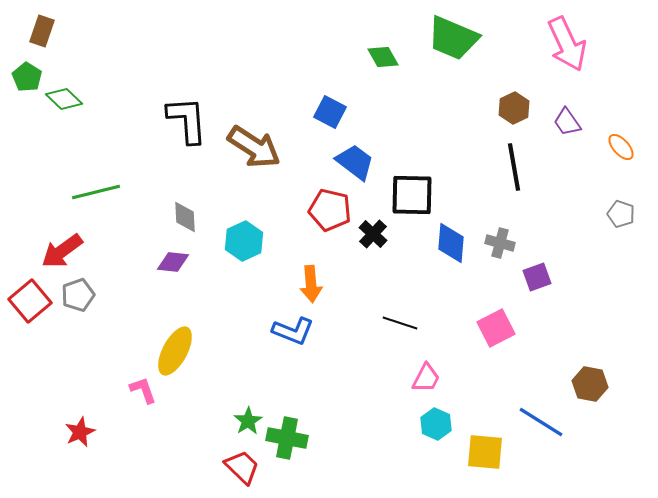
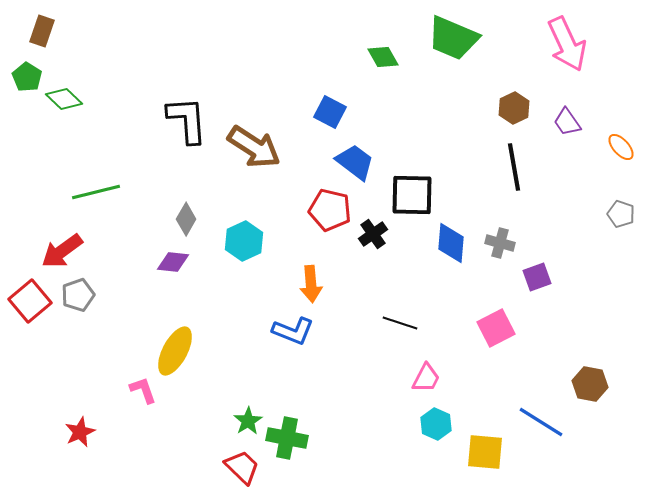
gray diamond at (185, 217): moved 1 px right, 2 px down; rotated 32 degrees clockwise
black cross at (373, 234): rotated 12 degrees clockwise
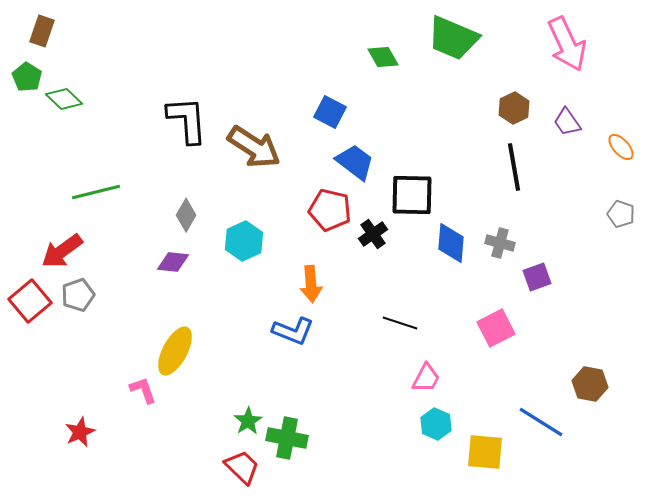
gray diamond at (186, 219): moved 4 px up
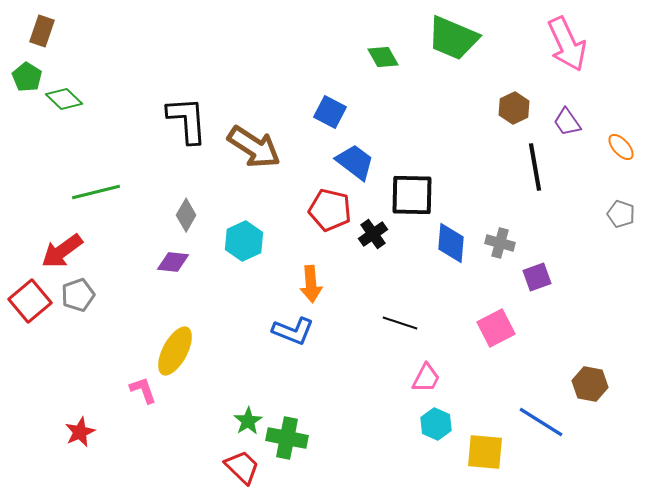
black line at (514, 167): moved 21 px right
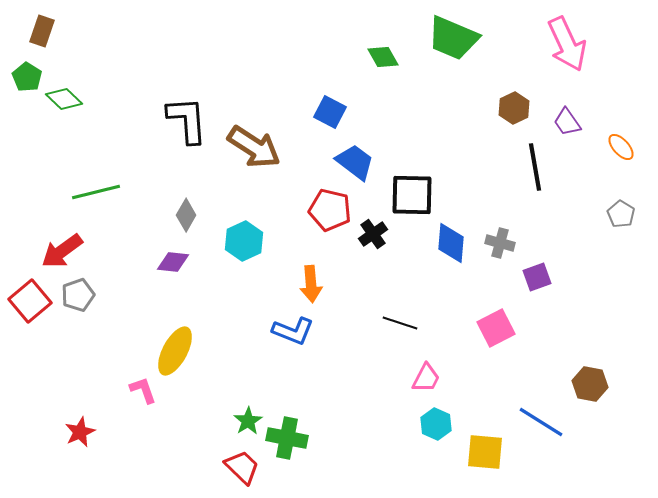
gray pentagon at (621, 214): rotated 12 degrees clockwise
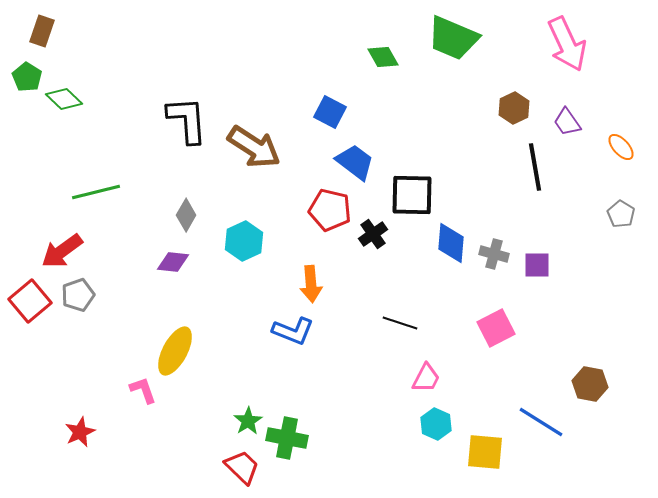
gray cross at (500, 243): moved 6 px left, 11 px down
purple square at (537, 277): moved 12 px up; rotated 20 degrees clockwise
